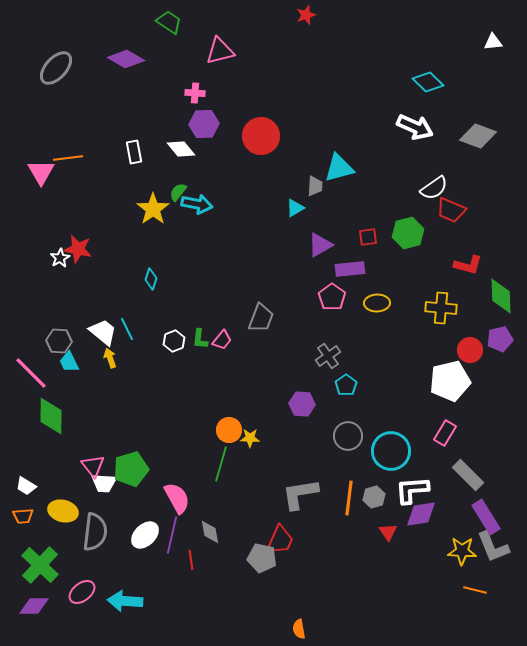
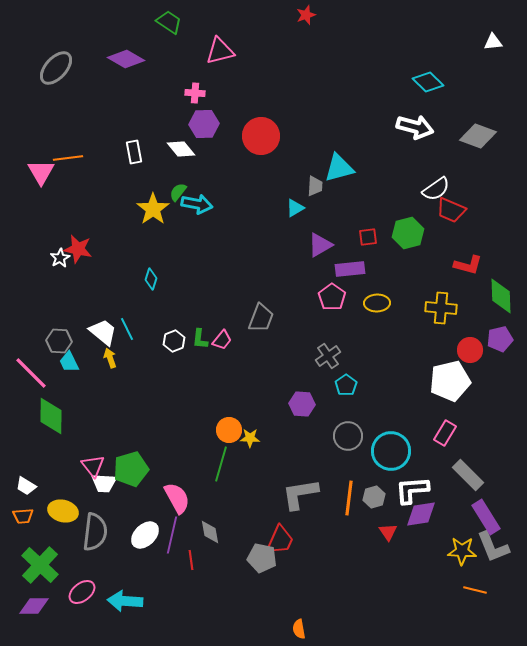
white arrow at (415, 127): rotated 9 degrees counterclockwise
white semicircle at (434, 188): moved 2 px right, 1 px down
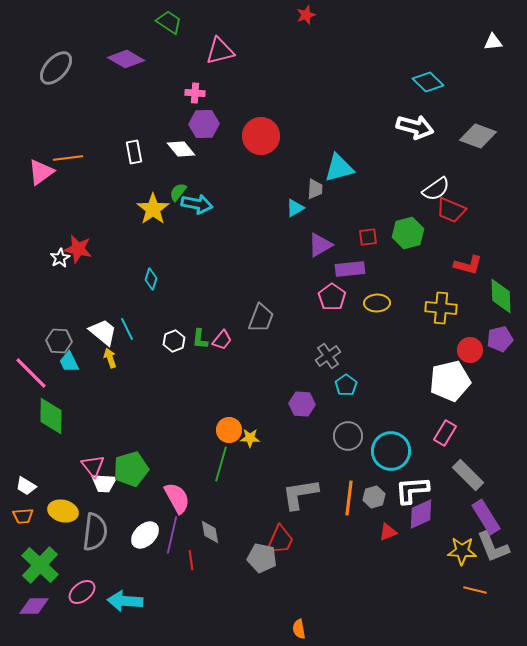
pink triangle at (41, 172): rotated 24 degrees clockwise
gray trapezoid at (315, 186): moved 3 px down
purple diamond at (421, 514): rotated 16 degrees counterclockwise
red triangle at (388, 532): rotated 42 degrees clockwise
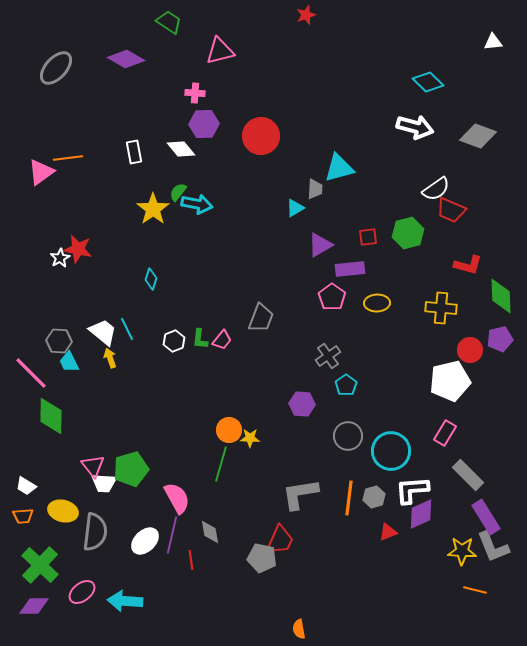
white ellipse at (145, 535): moved 6 px down
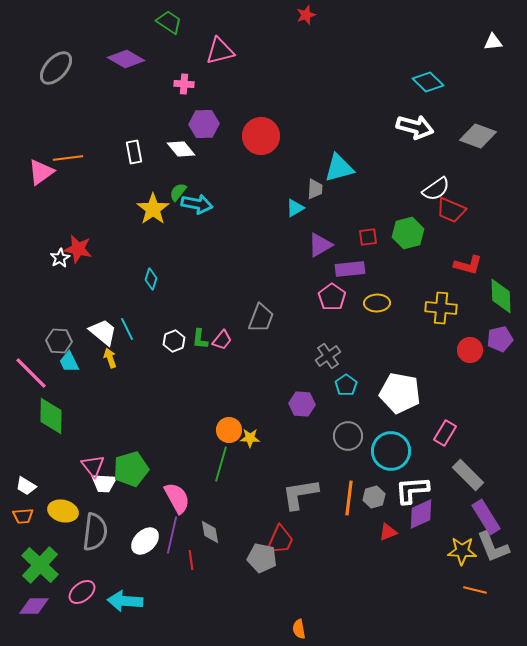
pink cross at (195, 93): moved 11 px left, 9 px up
white pentagon at (450, 381): moved 50 px left, 12 px down; rotated 24 degrees clockwise
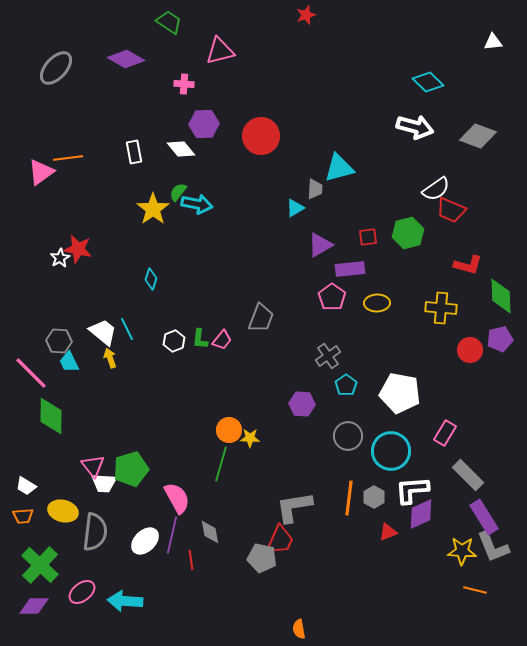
gray L-shape at (300, 494): moved 6 px left, 13 px down
gray hexagon at (374, 497): rotated 15 degrees counterclockwise
purple rectangle at (486, 517): moved 2 px left
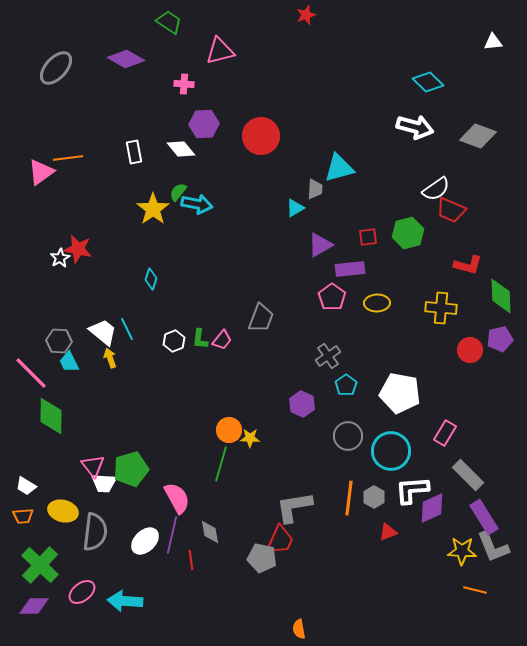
purple hexagon at (302, 404): rotated 20 degrees clockwise
purple diamond at (421, 514): moved 11 px right, 6 px up
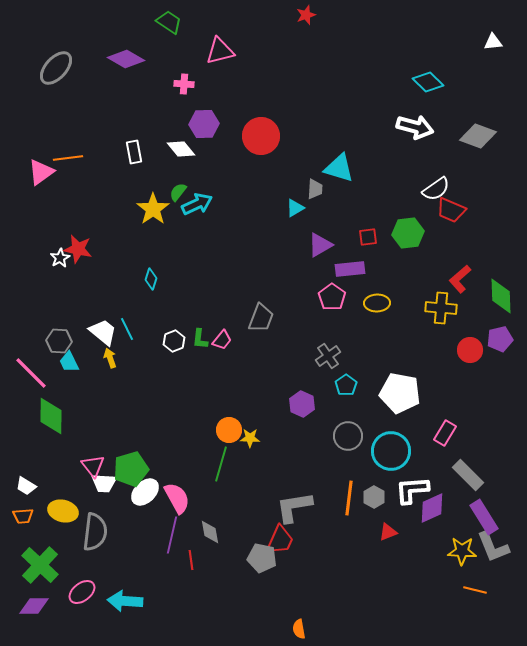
cyan triangle at (339, 168): rotated 32 degrees clockwise
cyan arrow at (197, 204): rotated 36 degrees counterclockwise
green hexagon at (408, 233): rotated 8 degrees clockwise
red L-shape at (468, 265): moved 8 px left, 14 px down; rotated 124 degrees clockwise
white ellipse at (145, 541): moved 49 px up
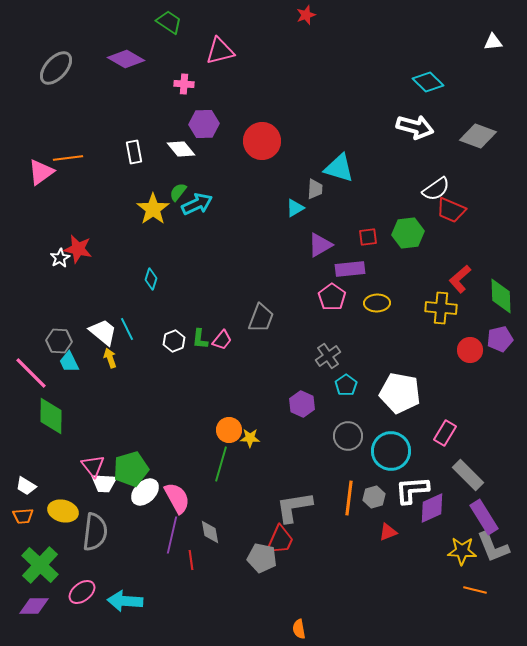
red circle at (261, 136): moved 1 px right, 5 px down
gray hexagon at (374, 497): rotated 15 degrees clockwise
